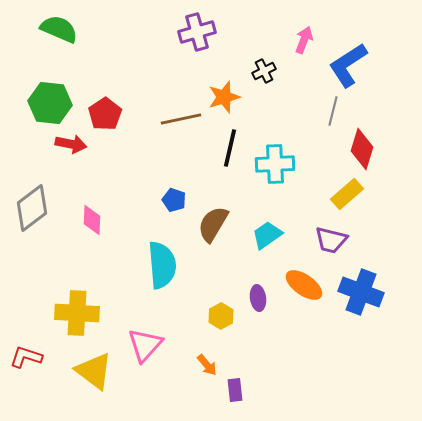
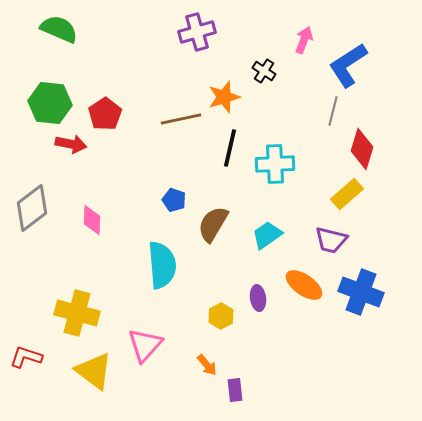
black cross: rotated 30 degrees counterclockwise
yellow cross: rotated 12 degrees clockwise
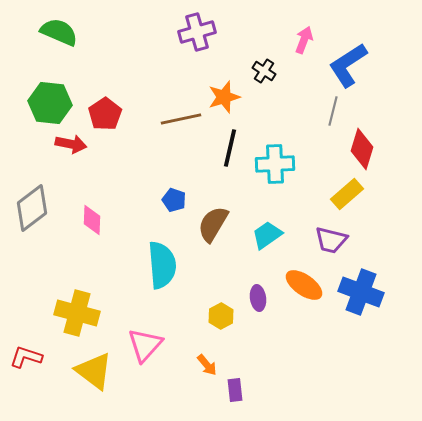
green semicircle: moved 3 px down
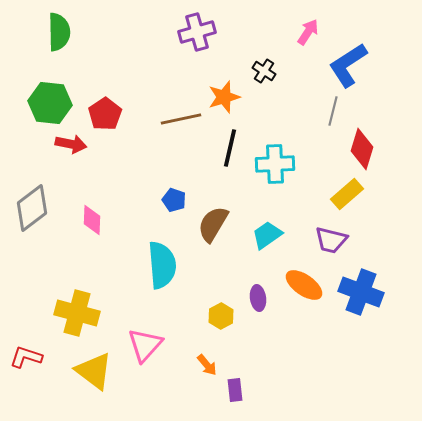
green semicircle: rotated 66 degrees clockwise
pink arrow: moved 4 px right, 8 px up; rotated 12 degrees clockwise
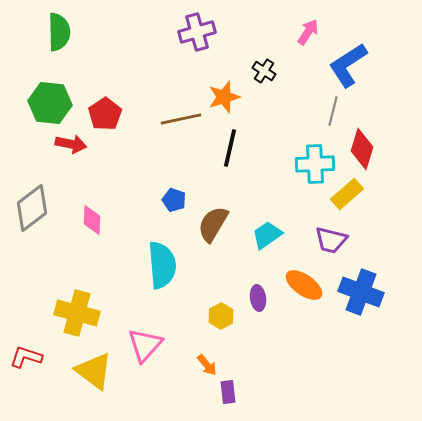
cyan cross: moved 40 px right
purple rectangle: moved 7 px left, 2 px down
